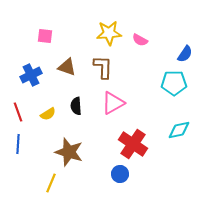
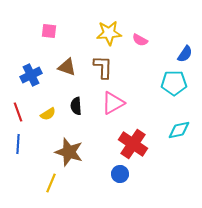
pink square: moved 4 px right, 5 px up
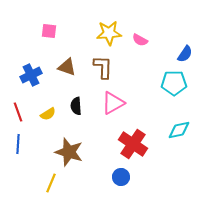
blue circle: moved 1 px right, 3 px down
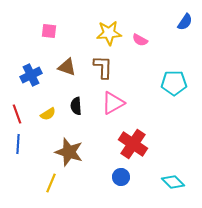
blue semicircle: moved 32 px up
red line: moved 1 px left, 2 px down
cyan diamond: moved 6 px left, 52 px down; rotated 55 degrees clockwise
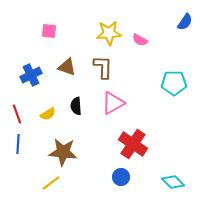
brown star: moved 6 px left; rotated 12 degrees counterclockwise
yellow line: rotated 30 degrees clockwise
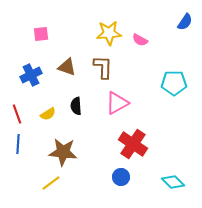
pink square: moved 8 px left, 3 px down; rotated 14 degrees counterclockwise
pink triangle: moved 4 px right
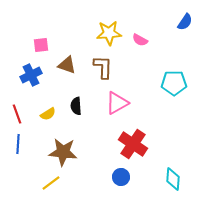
pink square: moved 11 px down
brown triangle: moved 2 px up
cyan diamond: moved 3 px up; rotated 50 degrees clockwise
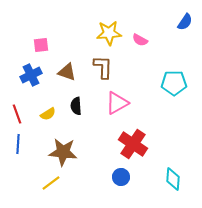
brown triangle: moved 7 px down
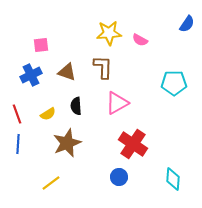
blue semicircle: moved 2 px right, 2 px down
brown star: moved 4 px right, 9 px up; rotated 28 degrees counterclockwise
blue circle: moved 2 px left
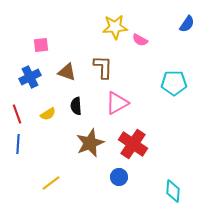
yellow star: moved 6 px right, 6 px up
blue cross: moved 1 px left, 2 px down
brown star: moved 23 px right
cyan diamond: moved 12 px down
